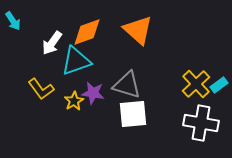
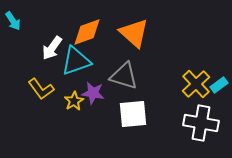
orange triangle: moved 4 px left, 3 px down
white arrow: moved 5 px down
gray triangle: moved 3 px left, 9 px up
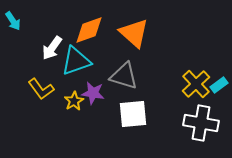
orange diamond: moved 2 px right, 2 px up
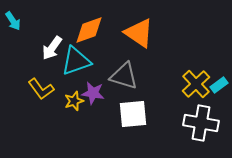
orange triangle: moved 5 px right; rotated 8 degrees counterclockwise
yellow star: rotated 12 degrees clockwise
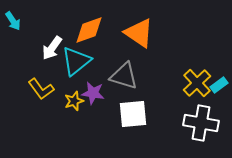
cyan triangle: rotated 20 degrees counterclockwise
yellow cross: moved 1 px right, 1 px up
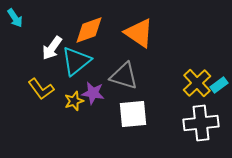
cyan arrow: moved 2 px right, 3 px up
white cross: rotated 16 degrees counterclockwise
